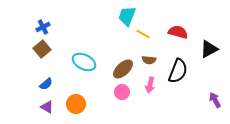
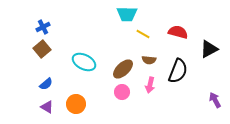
cyan trapezoid: moved 2 px up; rotated 110 degrees counterclockwise
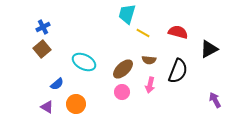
cyan trapezoid: rotated 105 degrees clockwise
yellow line: moved 1 px up
blue semicircle: moved 11 px right
